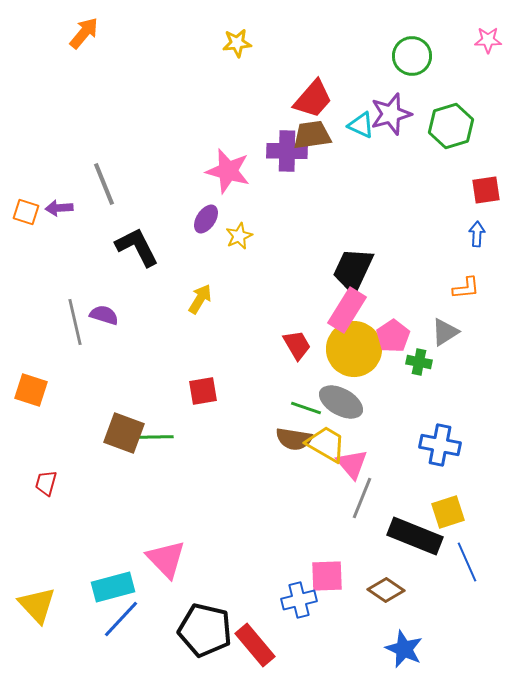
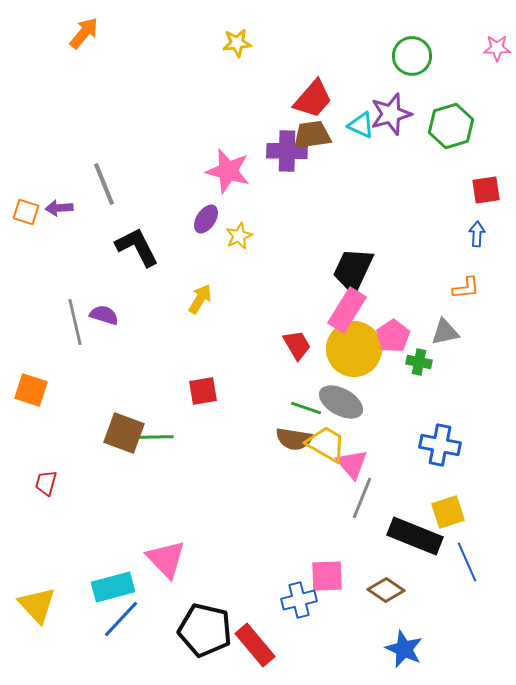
pink star at (488, 40): moved 9 px right, 8 px down
gray triangle at (445, 332): rotated 20 degrees clockwise
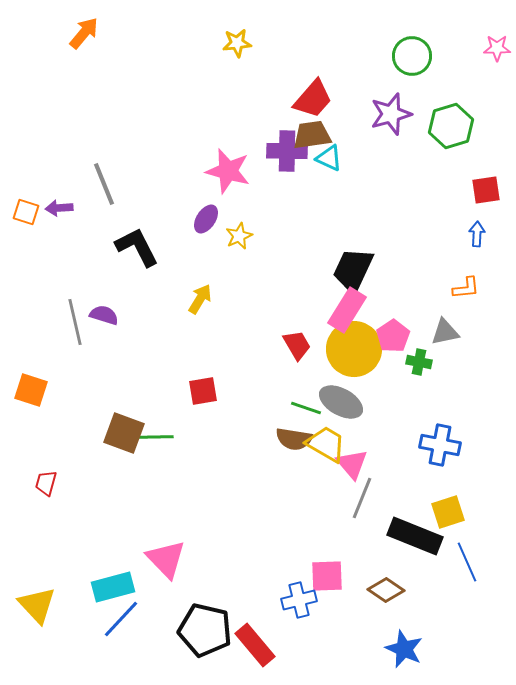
cyan triangle at (361, 125): moved 32 px left, 33 px down
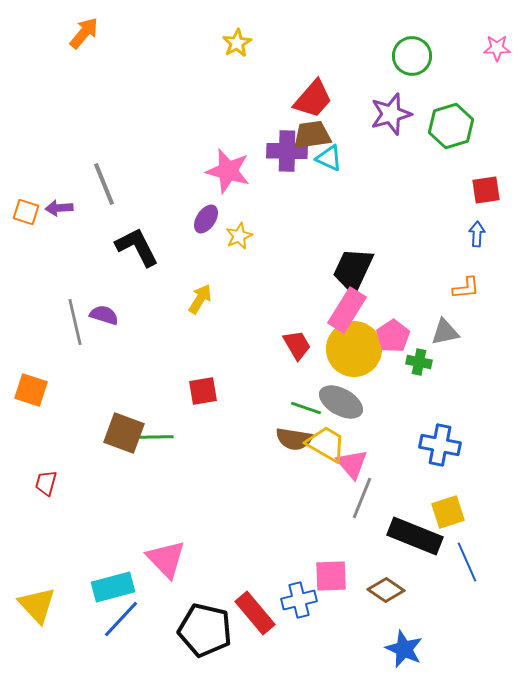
yellow star at (237, 43): rotated 24 degrees counterclockwise
pink square at (327, 576): moved 4 px right
red rectangle at (255, 645): moved 32 px up
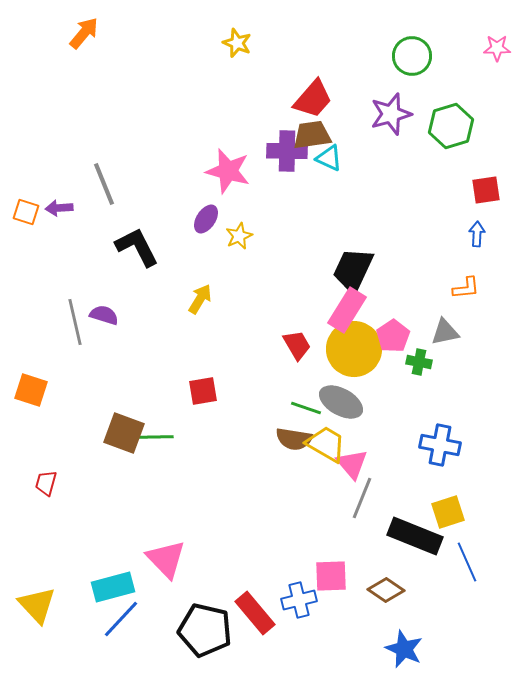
yellow star at (237, 43): rotated 20 degrees counterclockwise
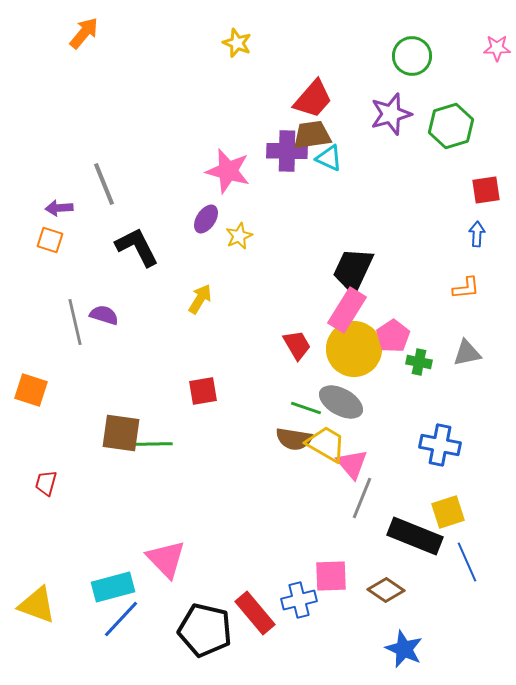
orange square at (26, 212): moved 24 px right, 28 px down
gray triangle at (445, 332): moved 22 px right, 21 px down
brown square at (124, 433): moved 3 px left; rotated 12 degrees counterclockwise
green line at (154, 437): moved 1 px left, 7 px down
yellow triangle at (37, 605): rotated 27 degrees counterclockwise
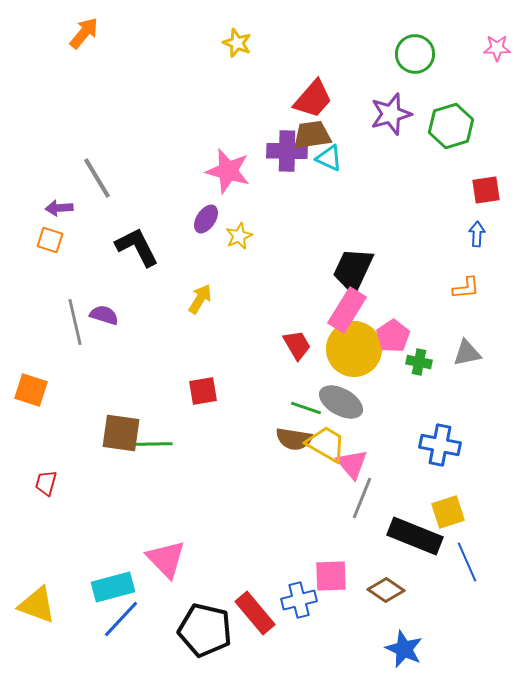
green circle at (412, 56): moved 3 px right, 2 px up
gray line at (104, 184): moved 7 px left, 6 px up; rotated 9 degrees counterclockwise
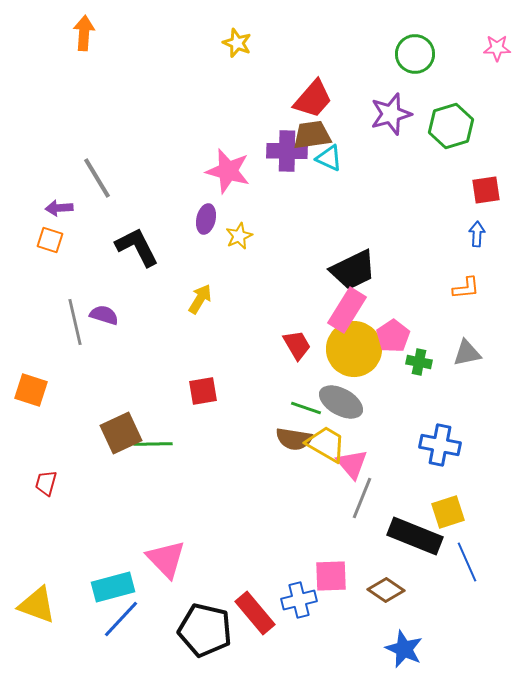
orange arrow at (84, 33): rotated 36 degrees counterclockwise
purple ellipse at (206, 219): rotated 20 degrees counterclockwise
black trapezoid at (353, 270): rotated 141 degrees counterclockwise
brown square at (121, 433): rotated 33 degrees counterclockwise
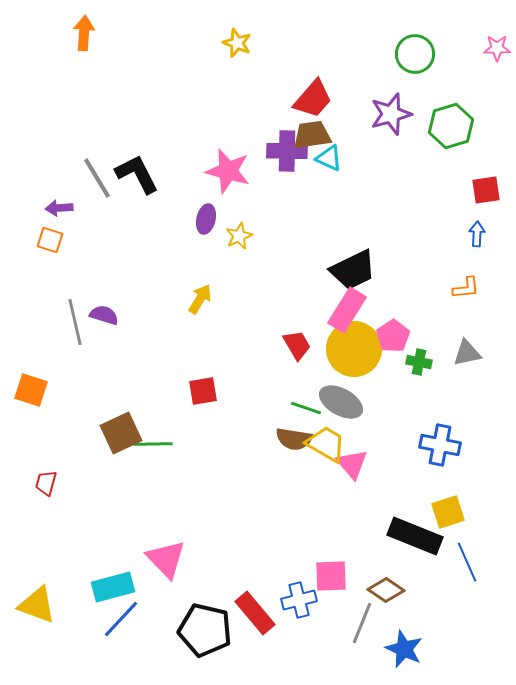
black L-shape at (137, 247): moved 73 px up
gray line at (362, 498): moved 125 px down
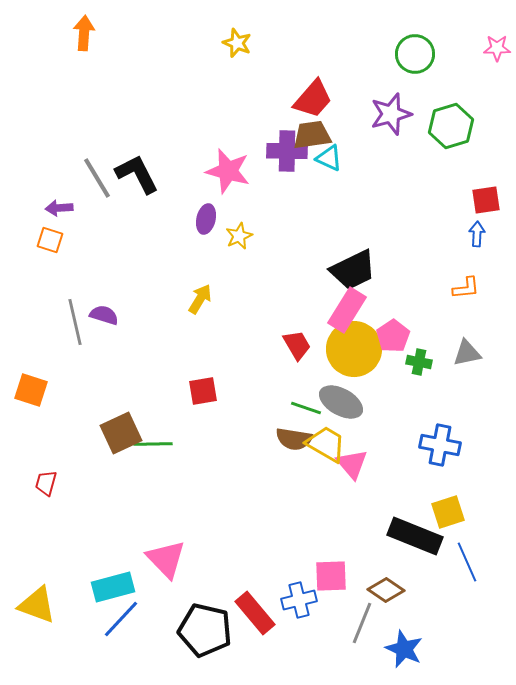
red square at (486, 190): moved 10 px down
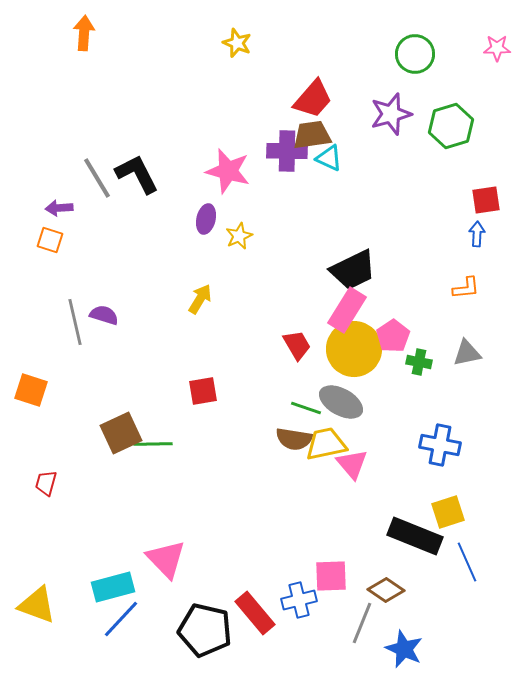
yellow trapezoid at (326, 444): rotated 42 degrees counterclockwise
